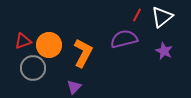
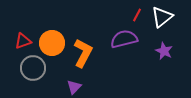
orange circle: moved 3 px right, 2 px up
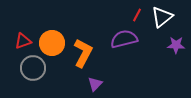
purple star: moved 12 px right, 6 px up; rotated 24 degrees counterclockwise
purple triangle: moved 21 px right, 3 px up
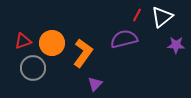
orange L-shape: rotated 8 degrees clockwise
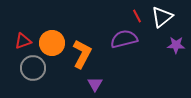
red line: moved 1 px down; rotated 56 degrees counterclockwise
orange L-shape: moved 1 px left, 1 px down; rotated 8 degrees counterclockwise
purple triangle: rotated 14 degrees counterclockwise
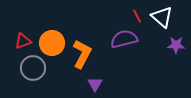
white triangle: rotated 40 degrees counterclockwise
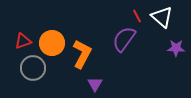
purple semicircle: rotated 40 degrees counterclockwise
purple star: moved 3 px down
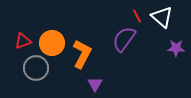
gray circle: moved 3 px right
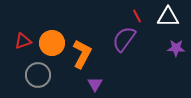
white triangle: moved 6 px right; rotated 40 degrees counterclockwise
gray circle: moved 2 px right, 7 px down
